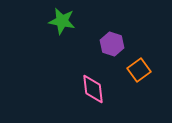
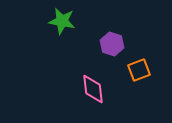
orange square: rotated 15 degrees clockwise
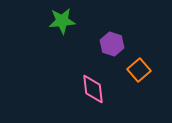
green star: rotated 16 degrees counterclockwise
orange square: rotated 20 degrees counterclockwise
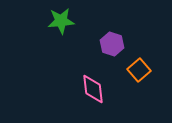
green star: moved 1 px left
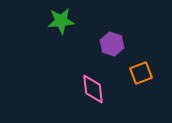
orange square: moved 2 px right, 3 px down; rotated 20 degrees clockwise
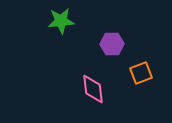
purple hexagon: rotated 20 degrees counterclockwise
